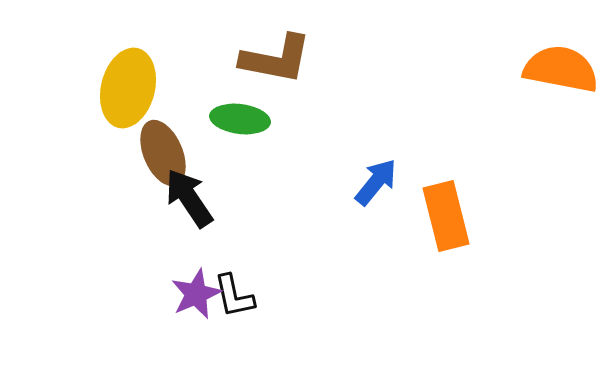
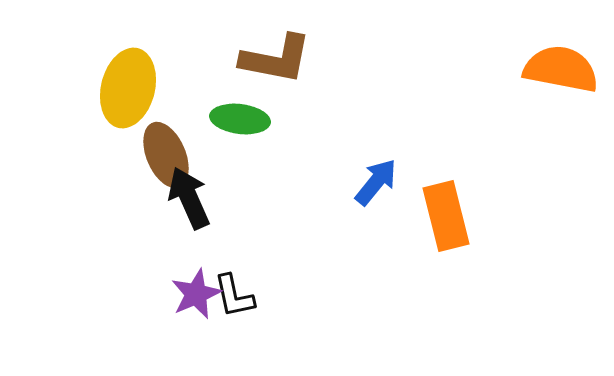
brown ellipse: moved 3 px right, 2 px down
black arrow: rotated 10 degrees clockwise
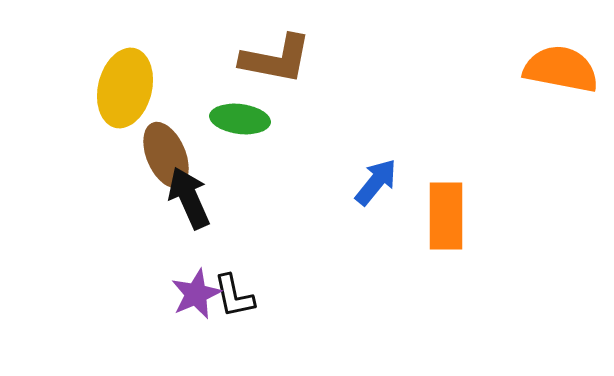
yellow ellipse: moved 3 px left
orange rectangle: rotated 14 degrees clockwise
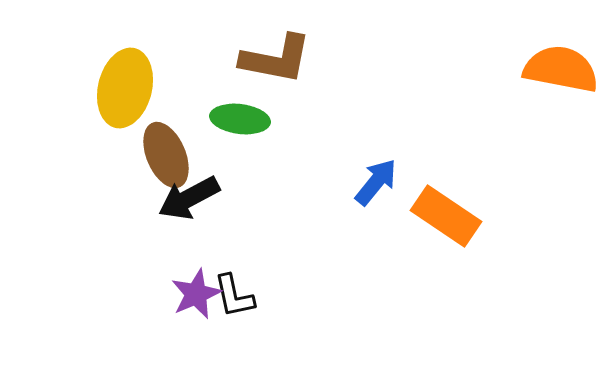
black arrow: rotated 94 degrees counterclockwise
orange rectangle: rotated 56 degrees counterclockwise
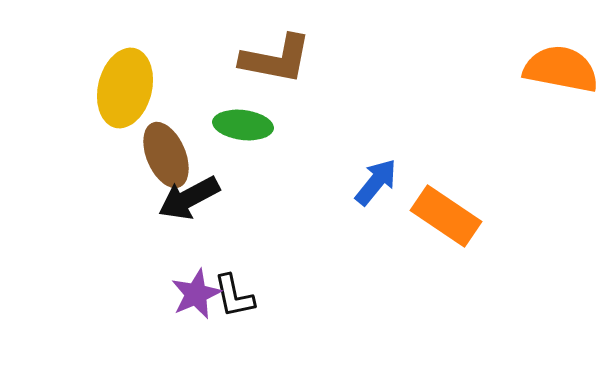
green ellipse: moved 3 px right, 6 px down
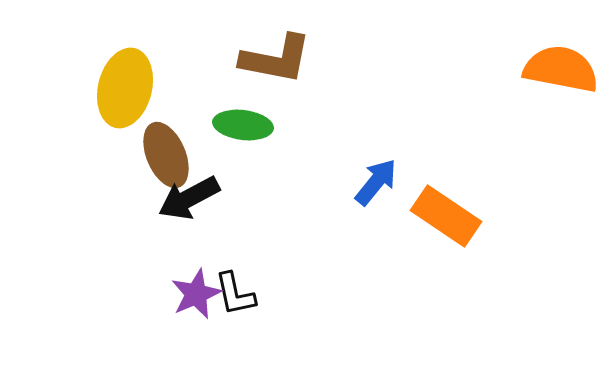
black L-shape: moved 1 px right, 2 px up
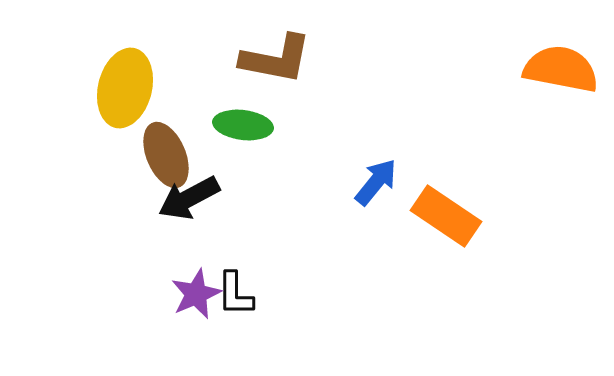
black L-shape: rotated 12 degrees clockwise
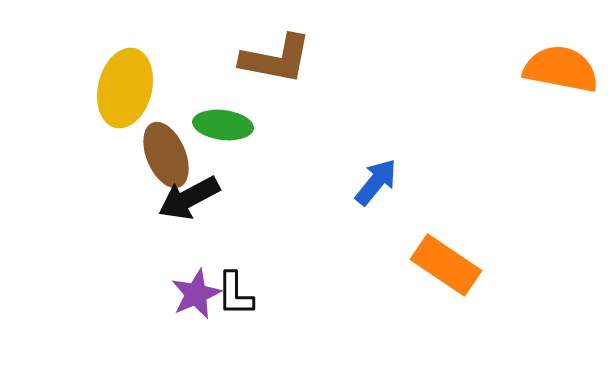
green ellipse: moved 20 px left
orange rectangle: moved 49 px down
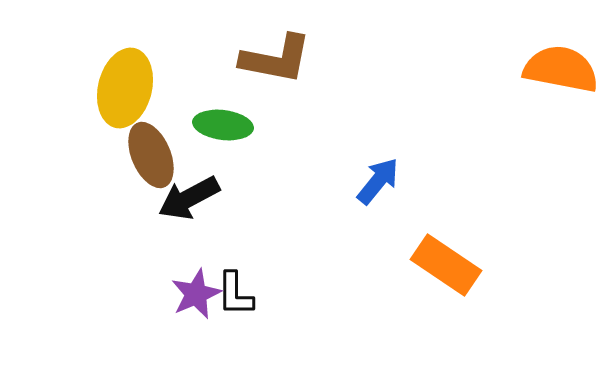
brown ellipse: moved 15 px left
blue arrow: moved 2 px right, 1 px up
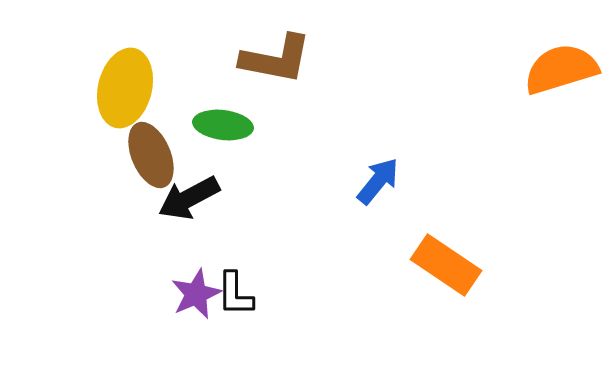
orange semicircle: rotated 28 degrees counterclockwise
